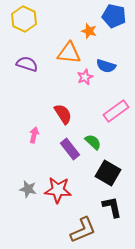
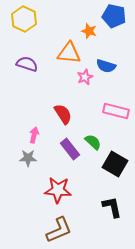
pink rectangle: rotated 50 degrees clockwise
black square: moved 7 px right, 9 px up
gray star: moved 31 px up; rotated 12 degrees counterclockwise
brown L-shape: moved 24 px left
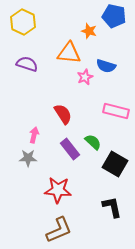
yellow hexagon: moved 1 px left, 3 px down
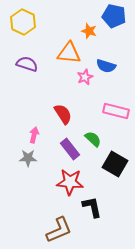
green semicircle: moved 3 px up
red star: moved 12 px right, 8 px up
black L-shape: moved 20 px left
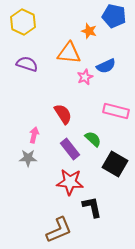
blue semicircle: rotated 42 degrees counterclockwise
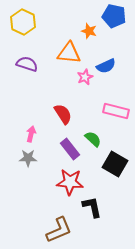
pink arrow: moved 3 px left, 1 px up
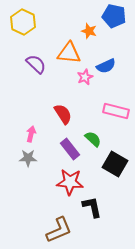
purple semicircle: moved 9 px right; rotated 25 degrees clockwise
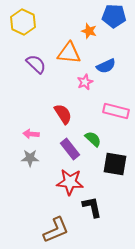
blue pentagon: rotated 10 degrees counterclockwise
pink star: moved 5 px down
pink arrow: rotated 98 degrees counterclockwise
gray star: moved 2 px right
black square: rotated 20 degrees counterclockwise
brown L-shape: moved 3 px left
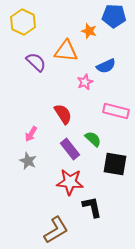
orange triangle: moved 3 px left, 2 px up
purple semicircle: moved 2 px up
pink arrow: rotated 63 degrees counterclockwise
gray star: moved 2 px left, 3 px down; rotated 24 degrees clockwise
brown L-shape: rotated 8 degrees counterclockwise
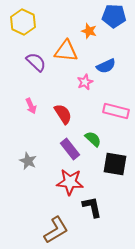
pink arrow: moved 28 px up; rotated 56 degrees counterclockwise
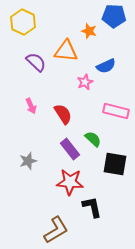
gray star: rotated 30 degrees clockwise
